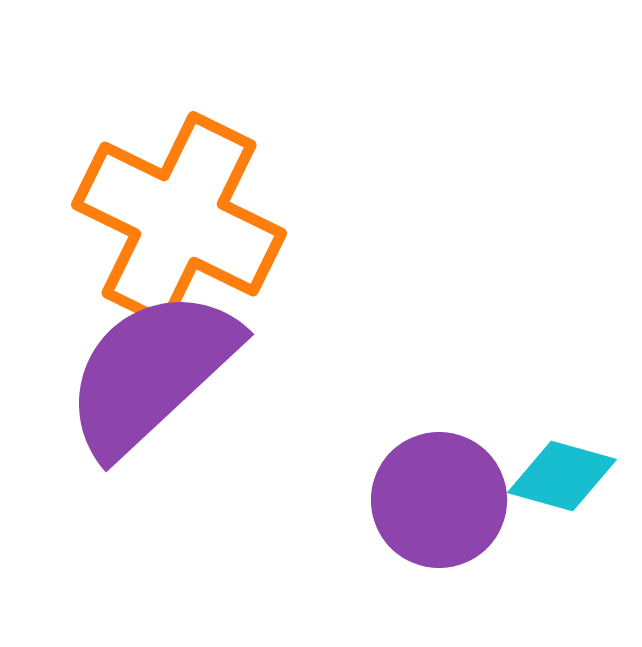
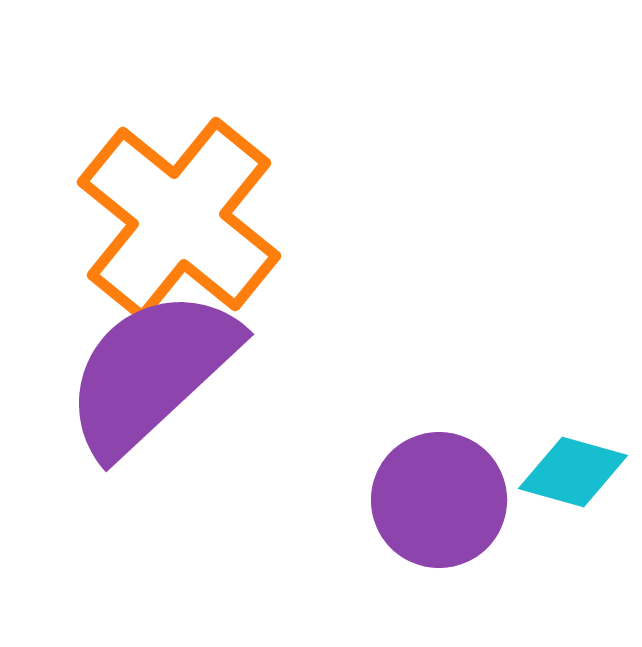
orange cross: rotated 13 degrees clockwise
cyan diamond: moved 11 px right, 4 px up
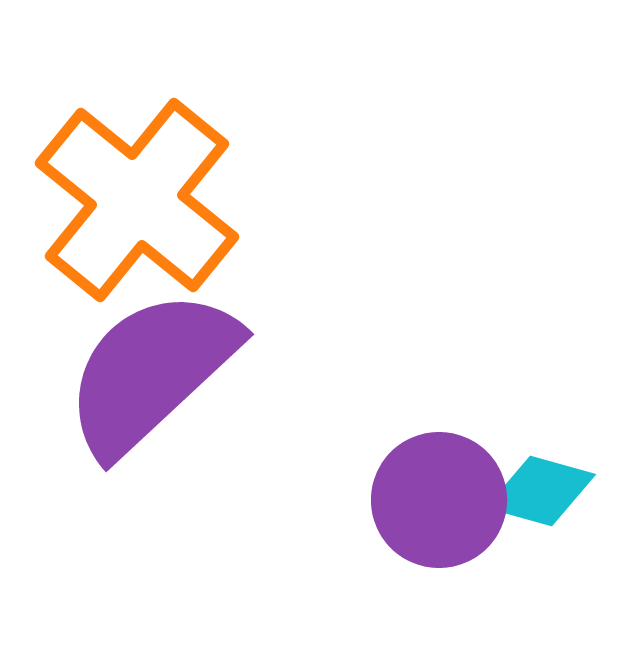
orange cross: moved 42 px left, 19 px up
cyan diamond: moved 32 px left, 19 px down
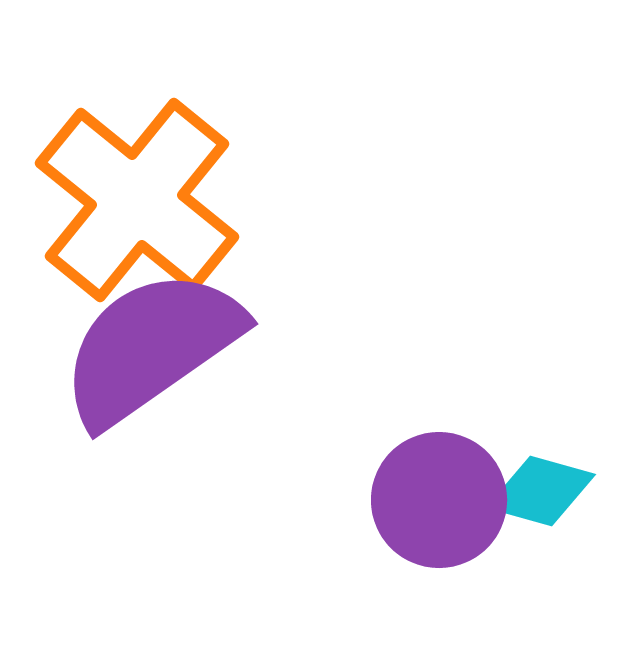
purple semicircle: moved 25 px up; rotated 8 degrees clockwise
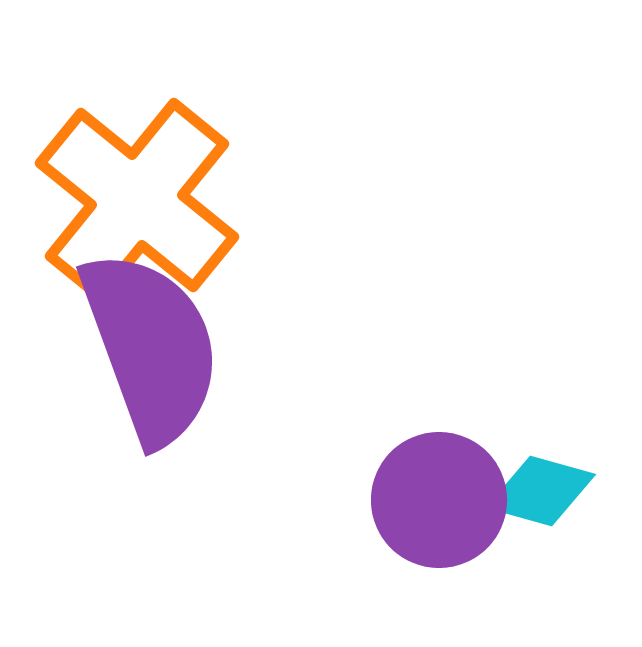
purple semicircle: rotated 105 degrees clockwise
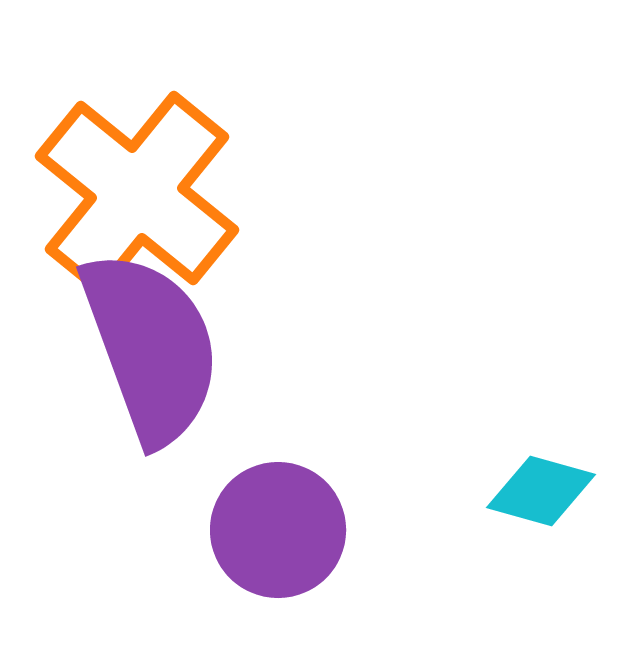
orange cross: moved 7 px up
purple circle: moved 161 px left, 30 px down
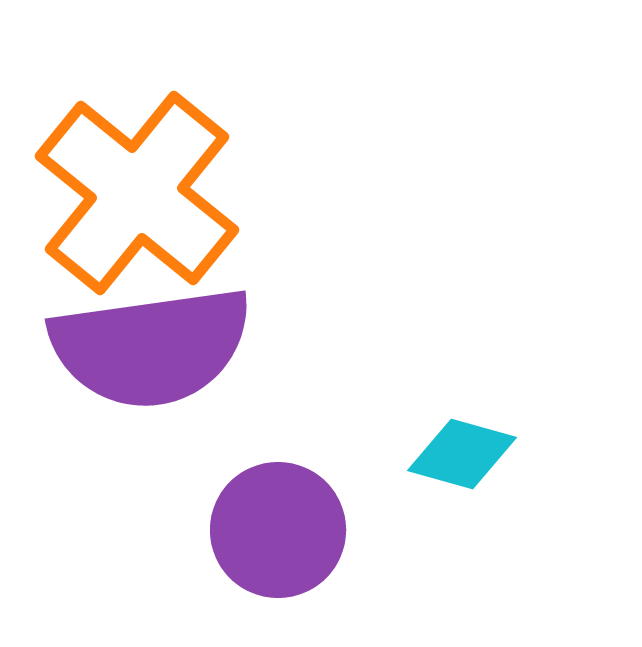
purple semicircle: rotated 102 degrees clockwise
cyan diamond: moved 79 px left, 37 px up
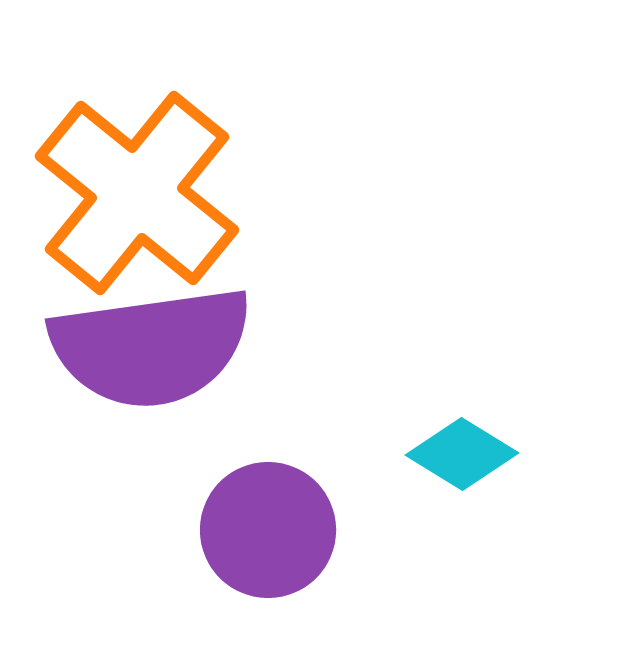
cyan diamond: rotated 16 degrees clockwise
purple circle: moved 10 px left
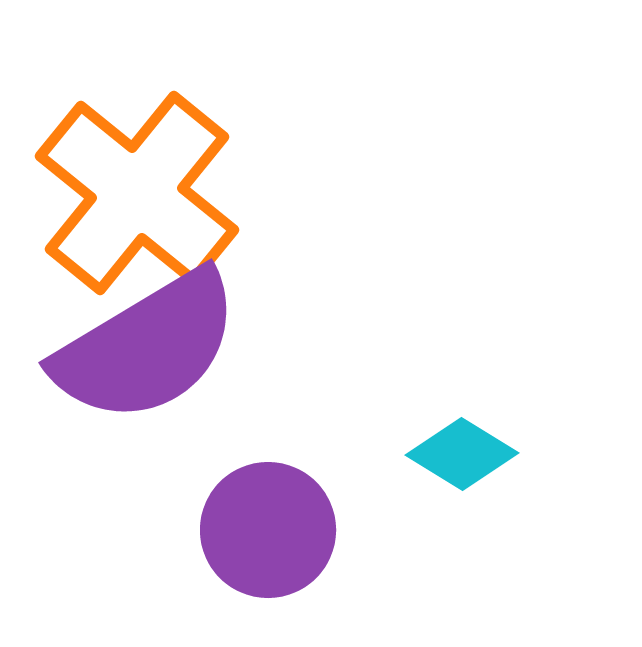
purple semicircle: moved 4 px left; rotated 23 degrees counterclockwise
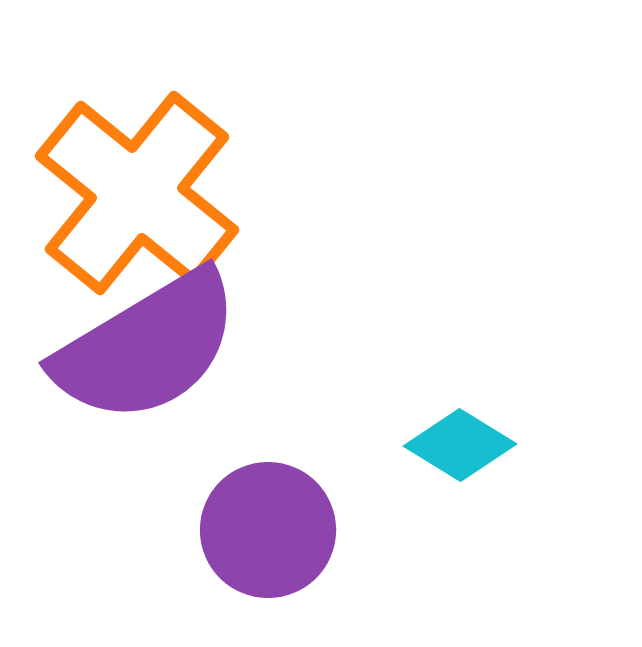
cyan diamond: moved 2 px left, 9 px up
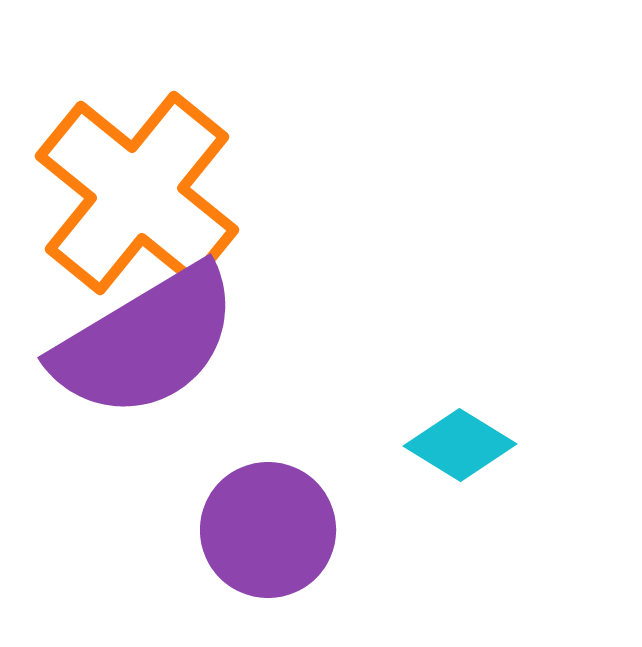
purple semicircle: moved 1 px left, 5 px up
